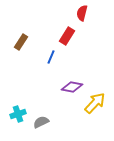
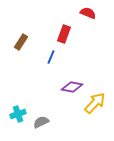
red semicircle: moved 6 px right; rotated 98 degrees clockwise
red rectangle: moved 3 px left, 2 px up; rotated 12 degrees counterclockwise
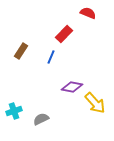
red rectangle: rotated 24 degrees clockwise
brown rectangle: moved 9 px down
yellow arrow: rotated 95 degrees clockwise
cyan cross: moved 4 px left, 3 px up
gray semicircle: moved 3 px up
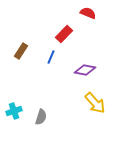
purple diamond: moved 13 px right, 17 px up
gray semicircle: moved 2 px up; rotated 133 degrees clockwise
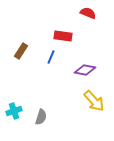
red rectangle: moved 1 px left, 2 px down; rotated 54 degrees clockwise
yellow arrow: moved 1 px left, 2 px up
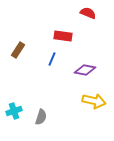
brown rectangle: moved 3 px left, 1 px up
blue line: moved 1 px right, 2 px down
yellow arrow: rotated 35 degrees counterclockwise
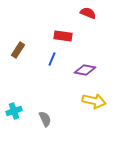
gray semicircle: moved 4 px right, 2 px down; rotated 42 degrees counterclockwise
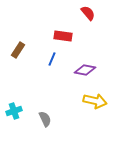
red semicircle: rotated 28 degrees clockwise
yellow arrow: moved 1 px right
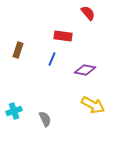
brown rectangle: rotated 14 degrees counterclockwise
yellow arrow: moved 2 px left, 4 px down; rotated 15 degrees clockwise
